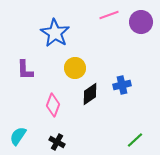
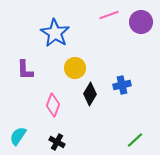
black diamond: rotated 25 degrees counterclockwise
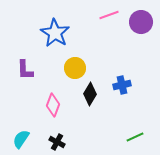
cyan semicircle: moved 3 px right, 3 px down
green line: moved 3 px up; rotated 18 degrees clockwise
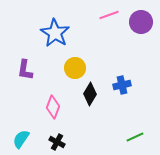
purple L-shape: rotated 10 degrees clockwise
pink diamond: moved 2 px down
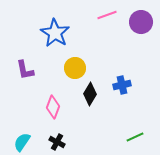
pink line: moved 2 px left
purple L-shape: rotated 20 degrees counterclockwise
cyan semicircle: moved 1 px right, 3 px down
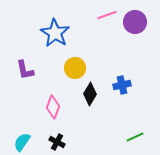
purple circle: moved 6 px left
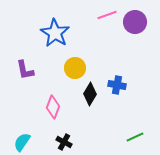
blue cross: moved 5 px left; rotated 24 degrees clockwise
black cross: moved 7 px right
